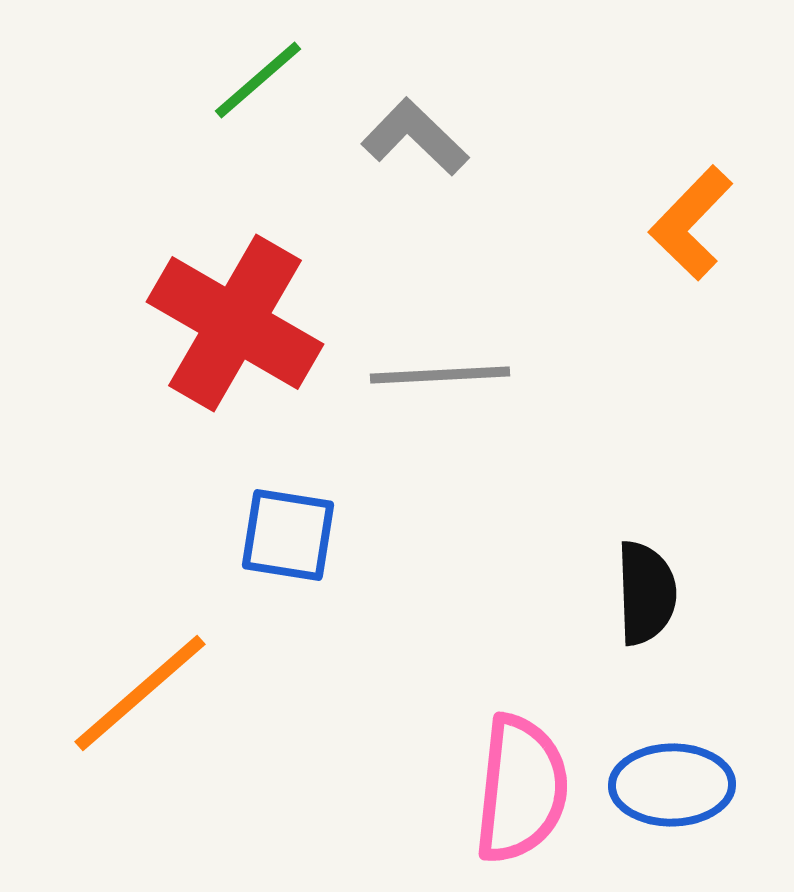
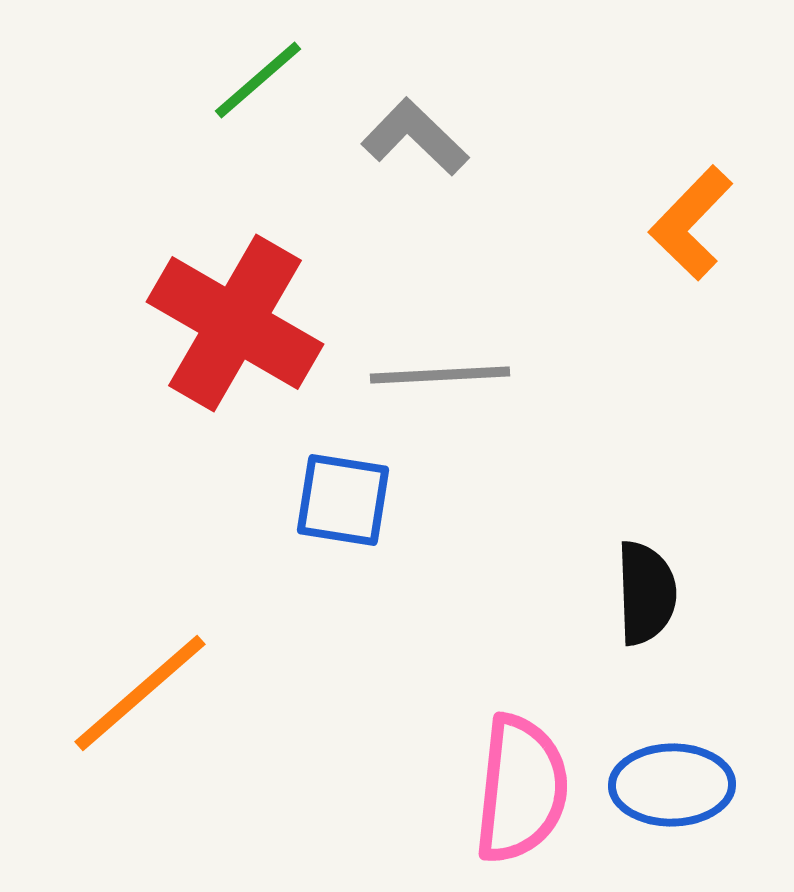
blue square: moved 55 px right, 35 px up
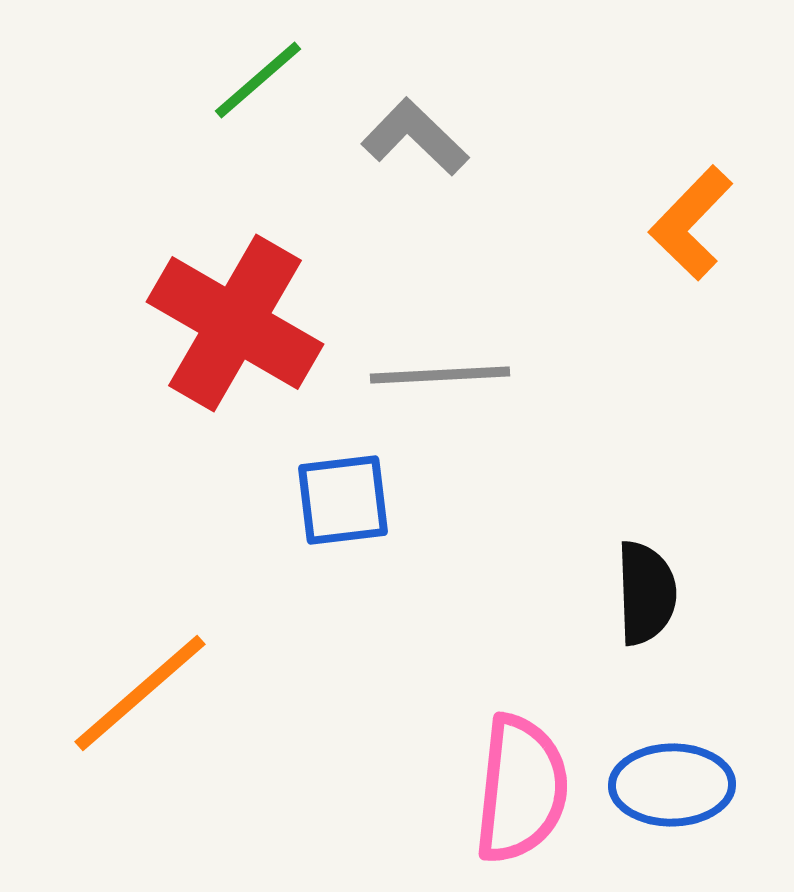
blue square: rotated 16 degrees counterclockwise
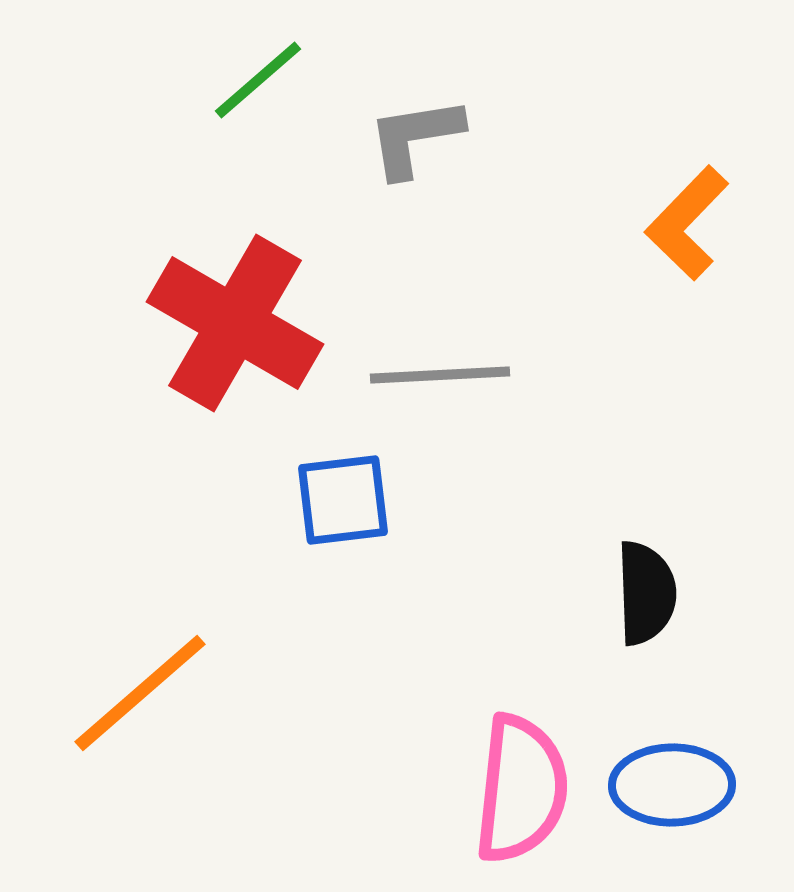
gray L-shape: rotated 53 degrees counterclockwise
orange L-shape: moved 4 px left
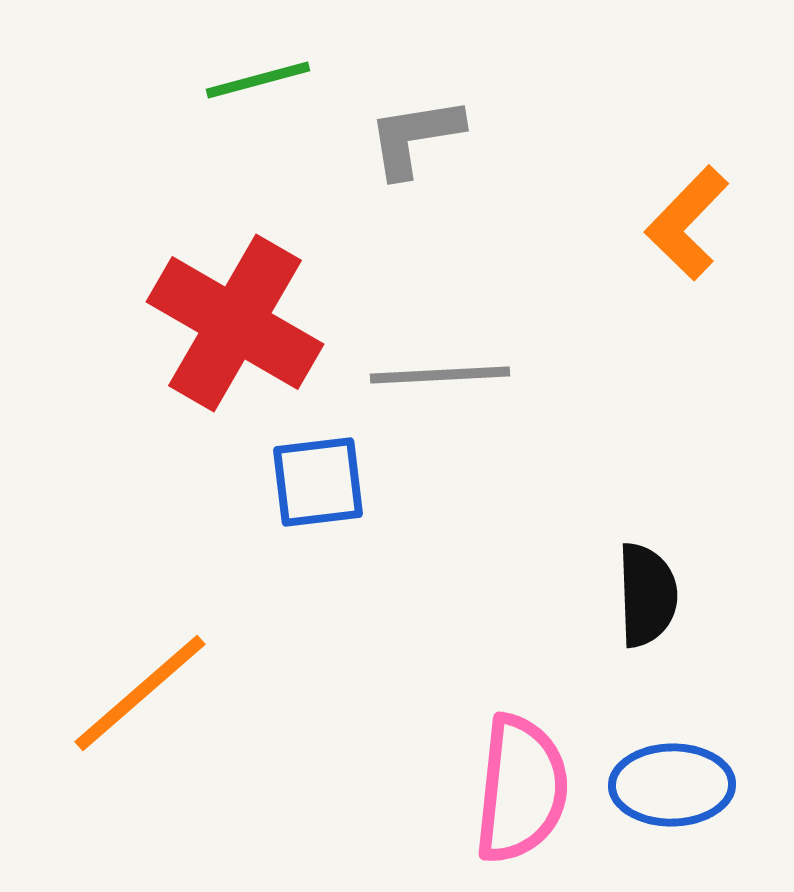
green line: rotated 26 degrees clockwise
blue square: moved 25 px left, 18 px up
black semicircle: moved 1 px right, 2 px down
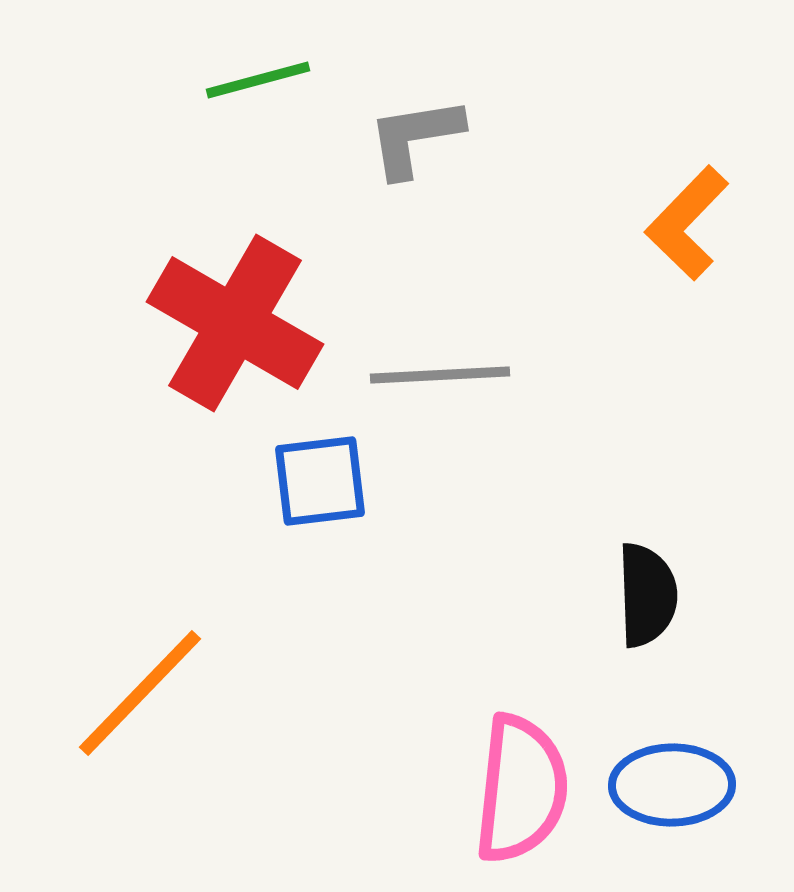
blue square: moved 2 px right, 1 px up
orange line: rotated 5 degrees counterclockwise
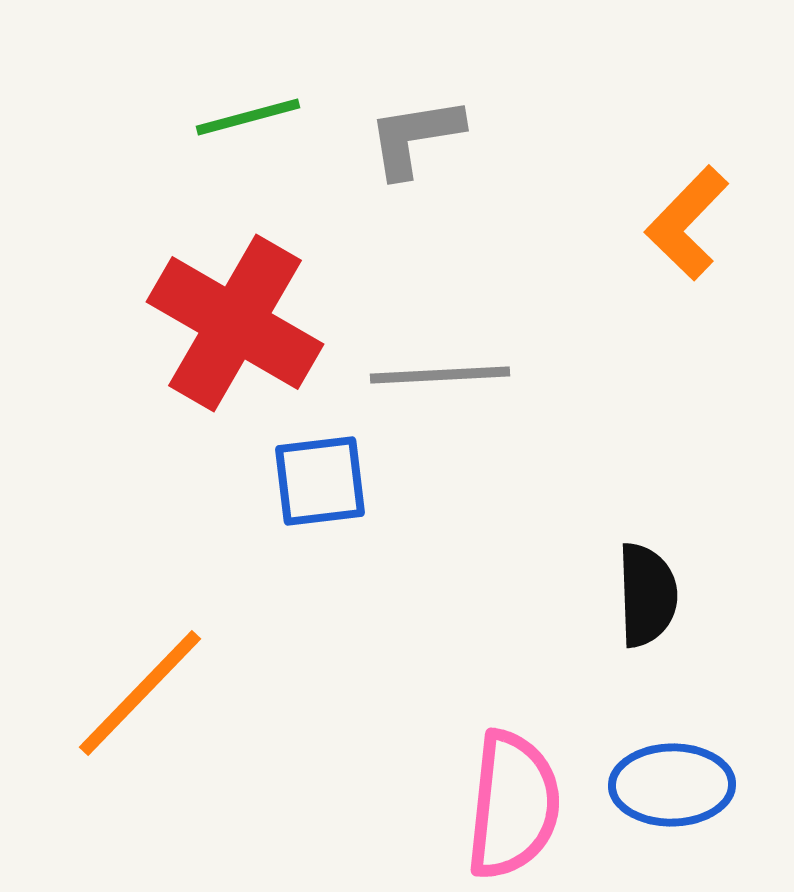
green line: moved 10 px left, 37 px down
pink semicircle: moved 8 px left, 16 px down
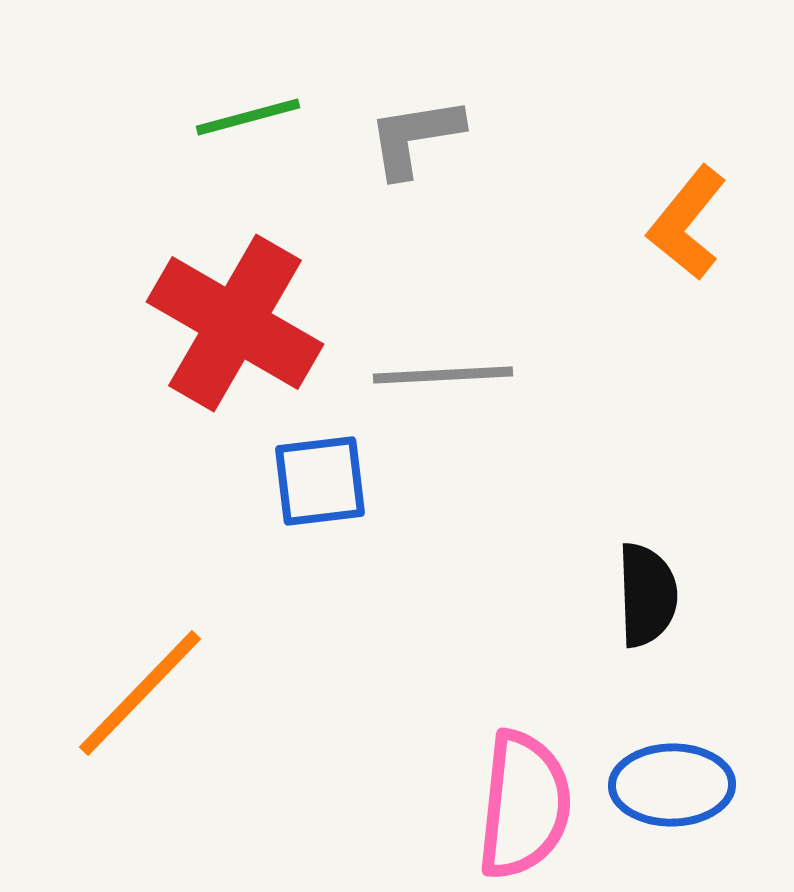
orange L-shape: rotated 5 degrees counterclockwise
gray line: moved 3 px right
pink semicircle: moved 11 px right
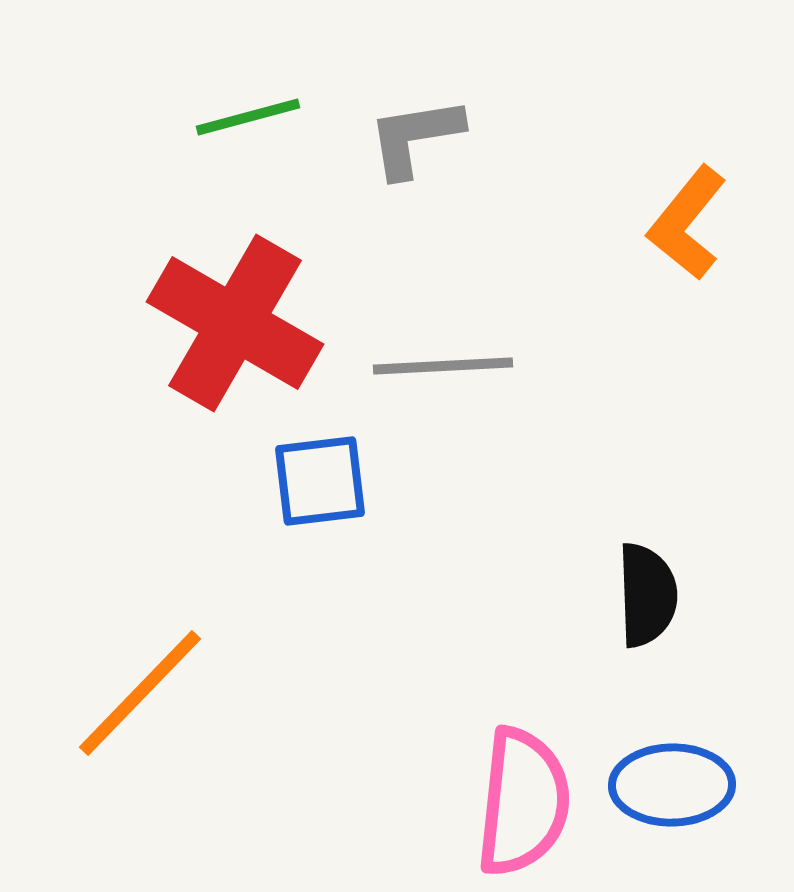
gray line: moved 9 px up
pink semicircle: moved 1 px left, 3 px up
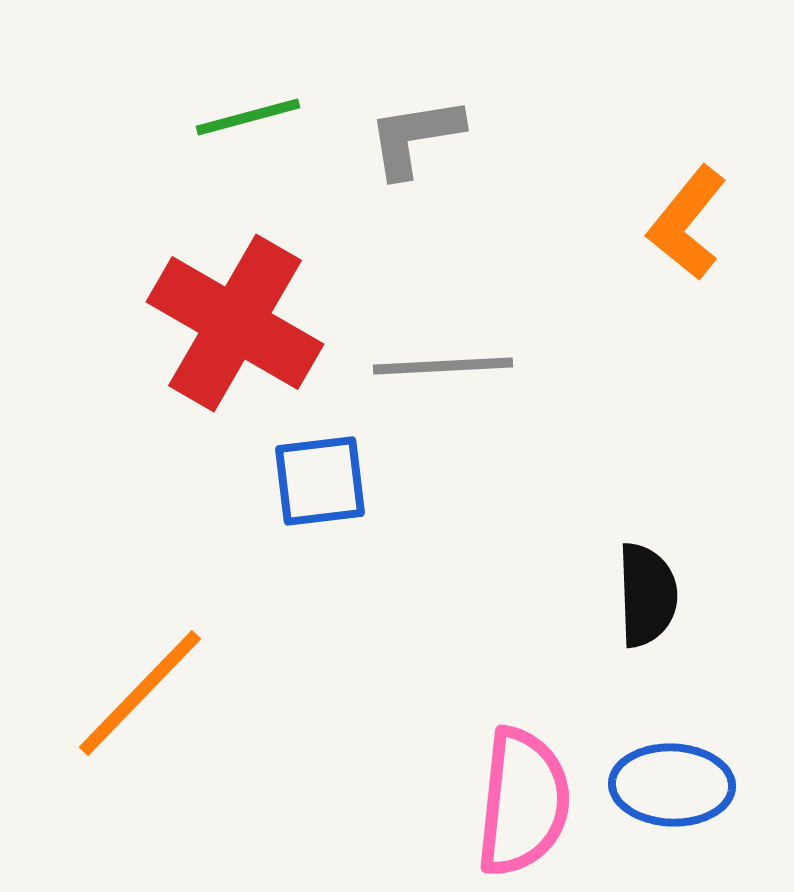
blue ellipse: rotated 3 degrees clockwise
